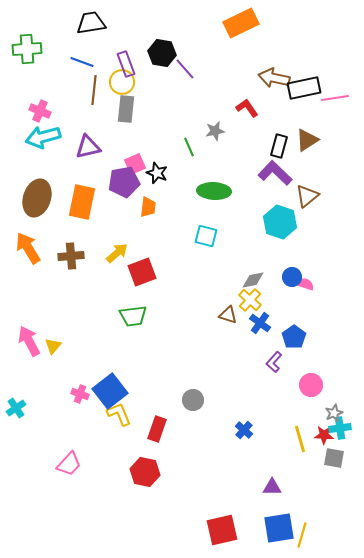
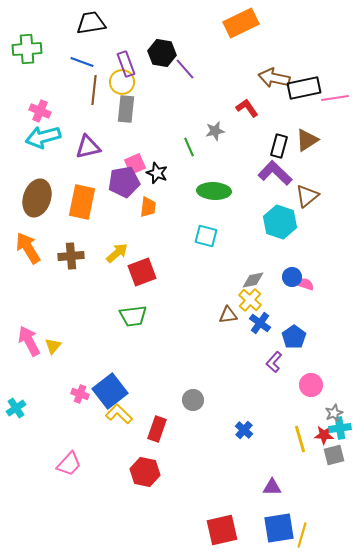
brown triangle at (228, 315): rotated 24 degrees counterclockwise
yellow L-shape at (119, 414): rotated 24 degrees counterclockwise
gray square at (334, 458): moved 3 px up; rotated 25 degrees counterclockwise
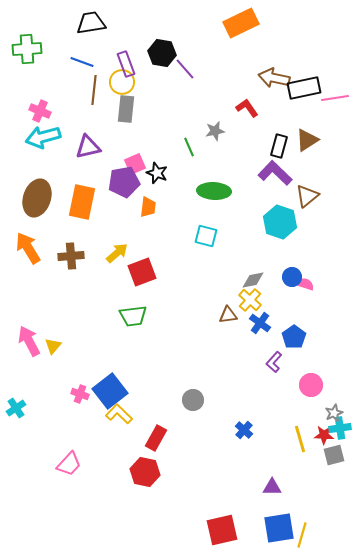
red rectangle at (157, 429): moved 1 px left, 9 px down; rotated 10 degrees clockwise
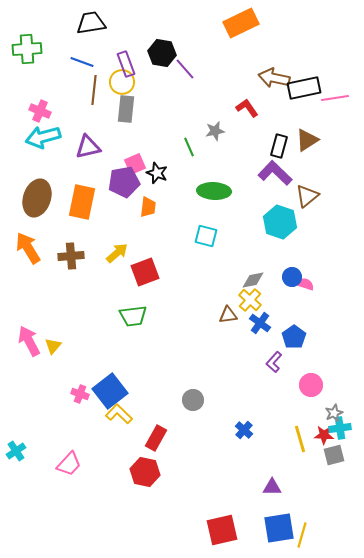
red square at (142, 272): moved 3 px right
cyan cross at (16, 408): moved 43 px down
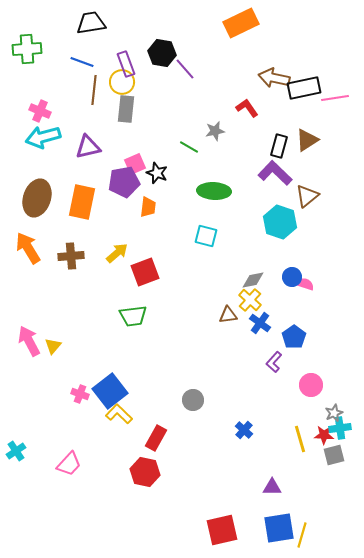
green line at (189, 147): rotated 36 degrees counterclockwise
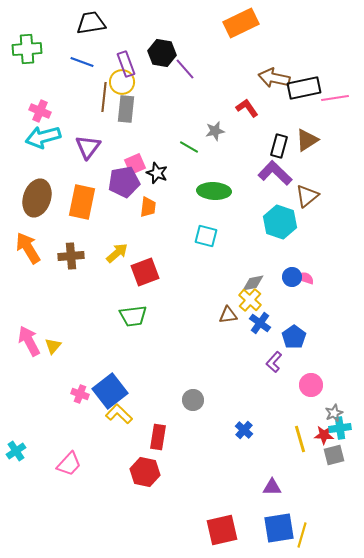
brown line at (94, 90): moved 10 px right, 7 px down
purple triangle at (88, 147): rotated 40 degrees counterclockwise
gray diamond at (253, 280): moved 3 px down
pink semicircle at (305, 284): moved 6 px up
red rectangle at (156, 438): moved 2 px right, 1 px up; rotated 20 degrees counterclockwise
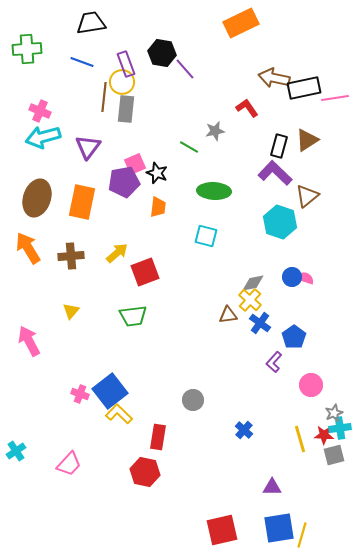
orange trapezoid at (148, 207): moved 10 px right
yellow triangle at (53, 346): moved 18 px right, 35 px up
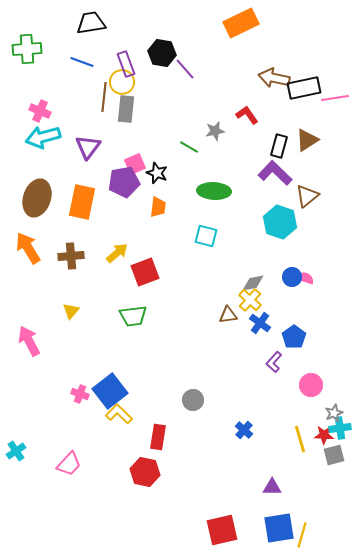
red L-shape at (247, 108): moved 7 px down
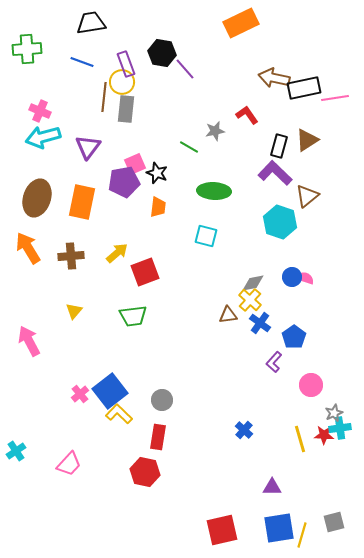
yellow triangle at (71, 311): moved 3 px right
pink cross at (80, 394): rotated 30 degrees clockwise
gray circle at (193, 400): moved 31 px left
gray square at (334, 455): moved 67 px down
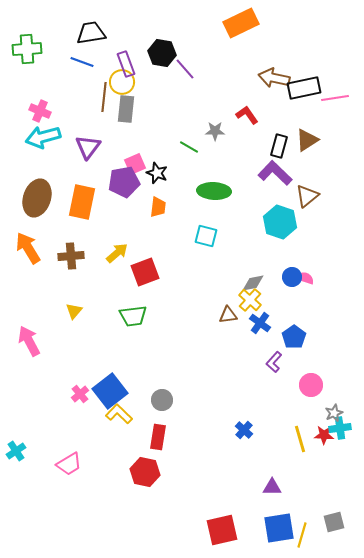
black trapezoid at (91, 23): moved 10 px down
gray star at (215, 131): rotated 12 degrees clockwise
pink trapezoid at (69, 464): rotated 16 degrees clockwise
